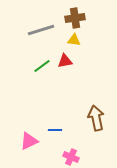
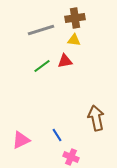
blue line: moved 2 px right, 5 px down; rotated 56 degrees clockwise
pink triangle: moved 8 px left, 1 px up
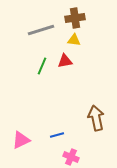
green line: rotated 30 degrees counterclockwise
blue line: rotated 72 degrees counterclockwise
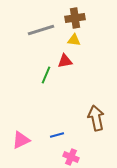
green line: moved 4 px right, 9 px down
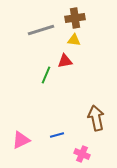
pink cross: moved 11 px right, 3 px up
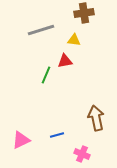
brown cross: moved 9 px right, 5 px up
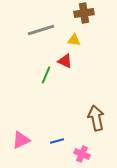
red triangle: rotated 35 degrees clockwise
blue line: moved 6 px down
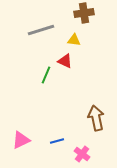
pink cross: rotated 14 degrees clockwise
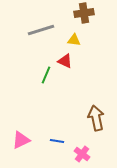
blue line: rotated 24 degrees clockwise
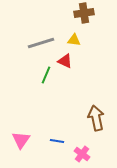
gray line: moved 13 px down
pink triangle: rotated 30 degrees counterclockwise
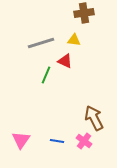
brown arrow: moved 2 px left; rotated 15 degrees counterclockwise
pink cross: moved 2 px right, 13 px up
